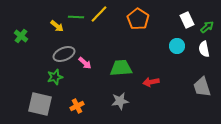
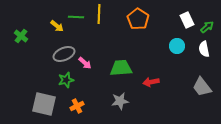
yellow line: rotated 42 degrees counterclockwise
green star: moved 11 px right, 3 px down
gray trapezoid: rotated 20 degrees counterclockwise
gray square: moved 4 px right
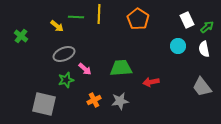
cyan circle: moved 1 px right
pink arrow: moved 6 px down
orange cross: moved 17 px right, 6 px up
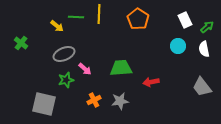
white rectangle: moved 2 px left
green cross: moved 7 px down
